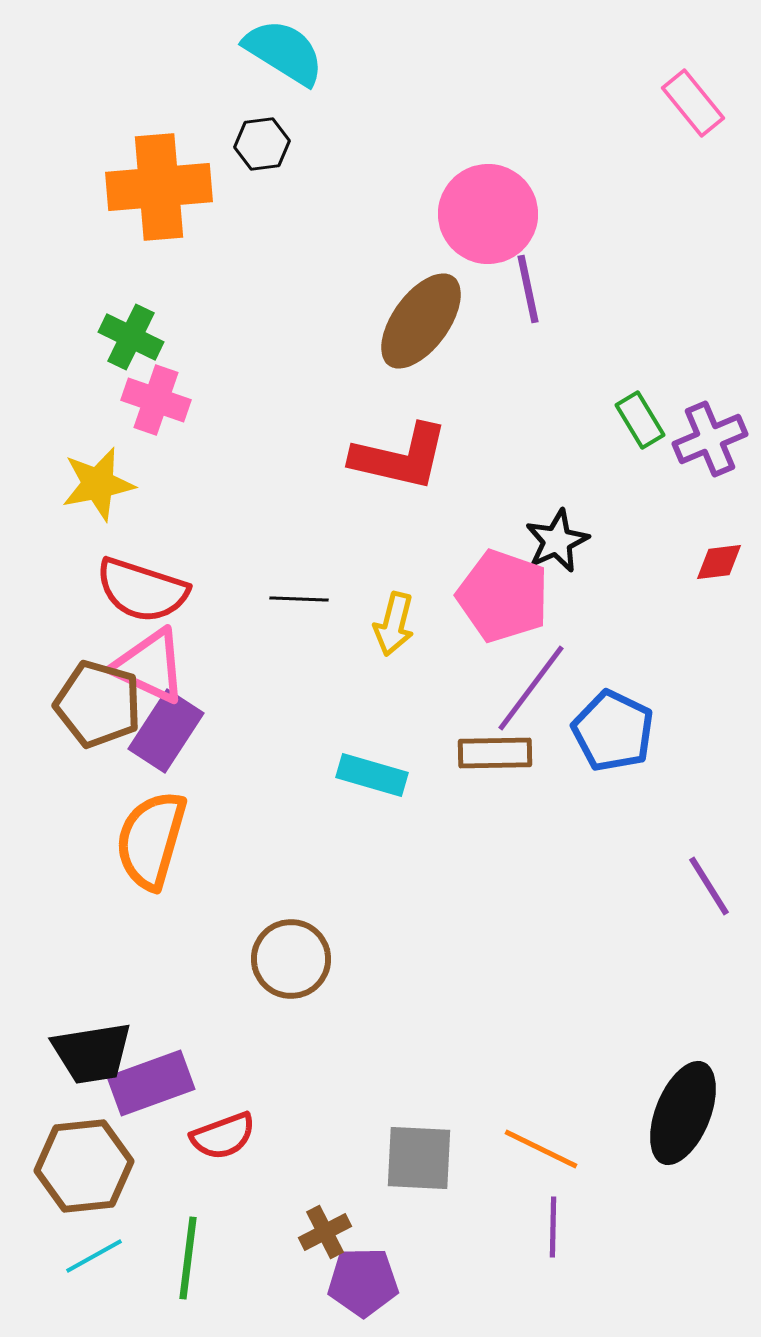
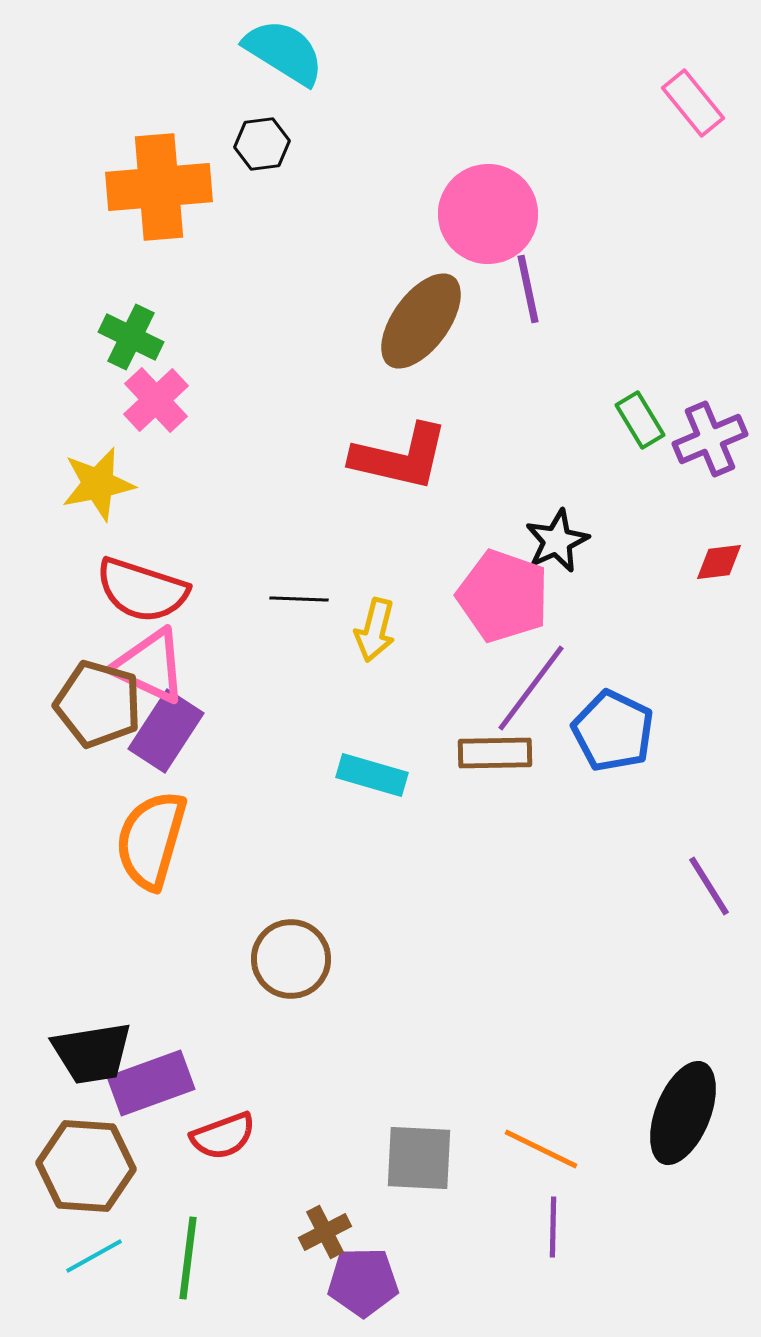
pink cross at (156, 400): rotated 28 degrees clockwise
yellow arrow at (394, 624): moved 19 px left, 6 px down
brown hexagon at (84, 1166): moved 2 px right; rotated 10 degrees clockwise
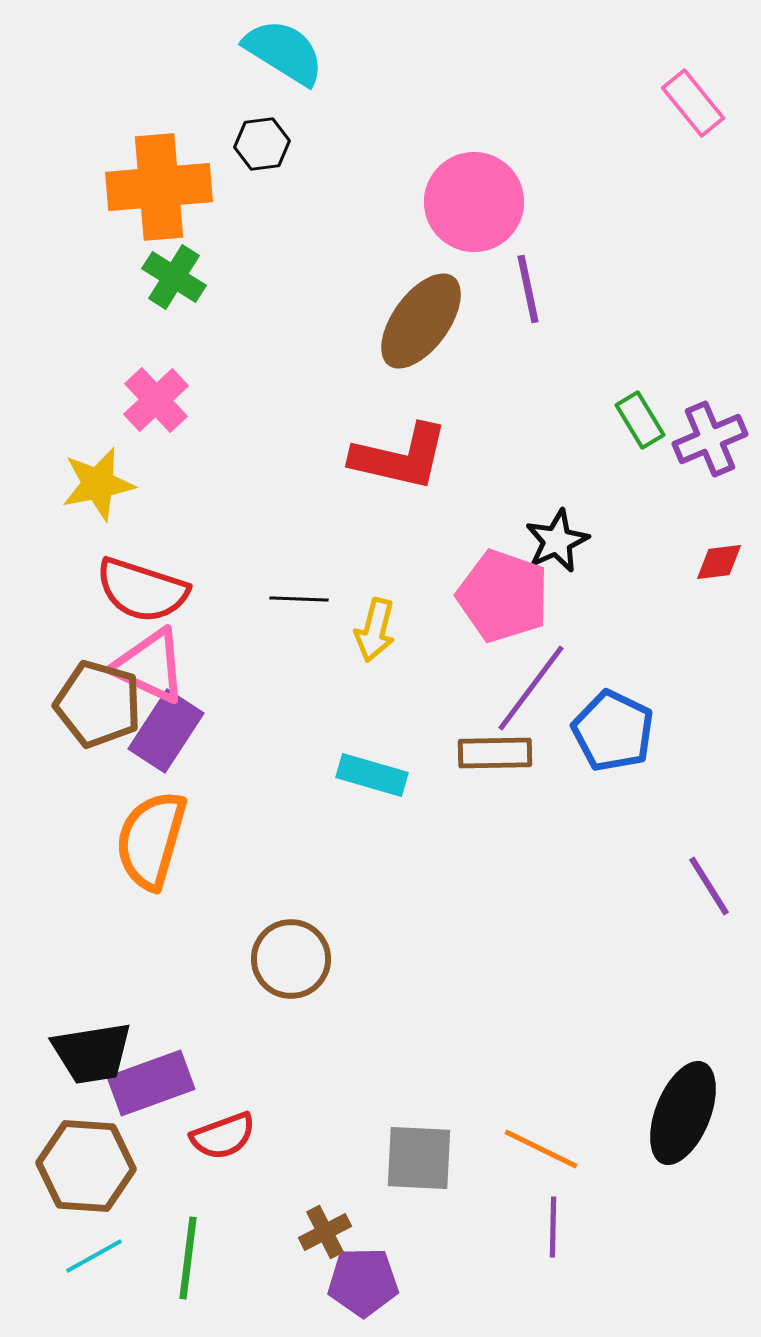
pink circle at (488, 214): moved 14 px left, 12 px up
green cross at (131, 337): moved 43 px right, 60 px up; rotated 6 degrees clockwise
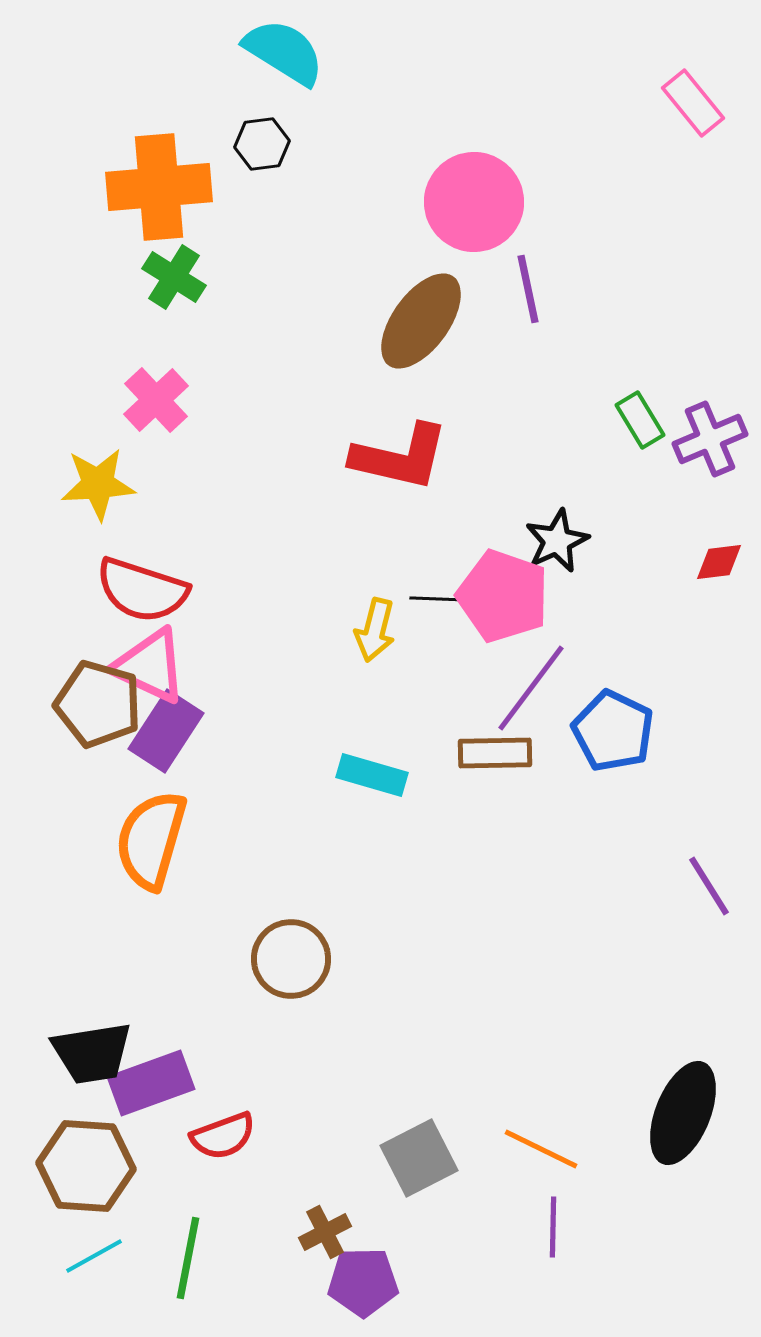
yellow star at (98, 484): rotated 8 degrees clockwise
black line at (299, 599): moved 140 px right
gray square at (419, 1158): rotated 30 degrees counterclockwise
green line at (188, 1258): rotated 4 degrees clockwise
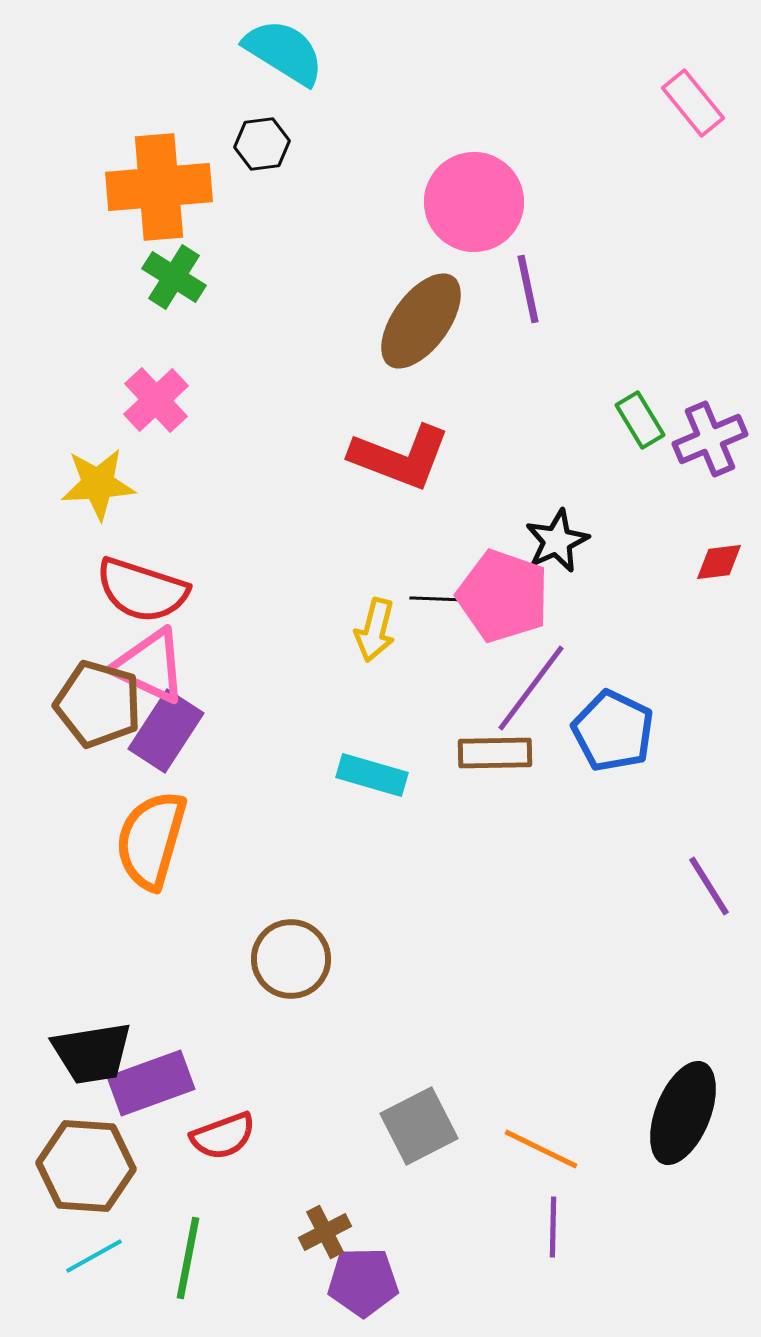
red L-shape at (400, 457): rotated 8 degrees clockwise
gray square at (419, 1158): moved 32 px up
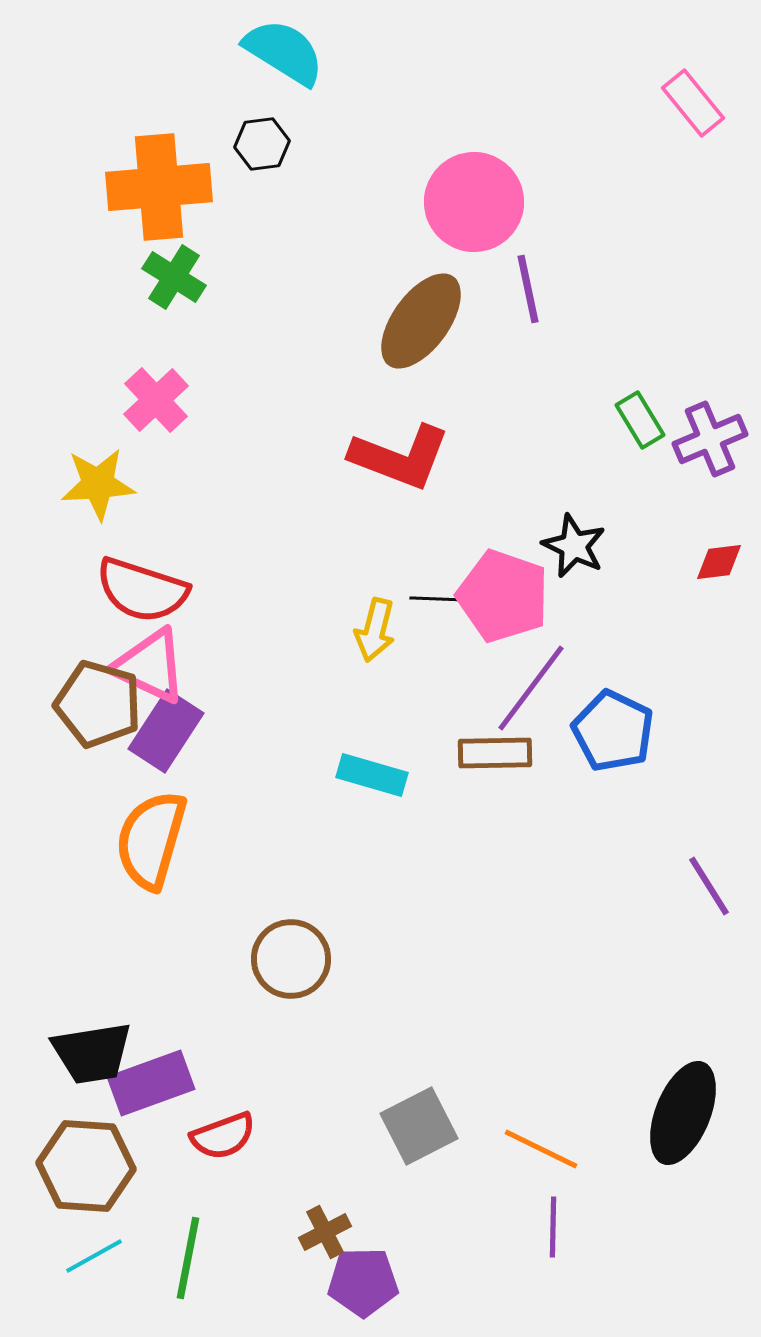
black star at (557, 541): moved 17 px right, 5 px down; rotated 22 degrees counterclockwise
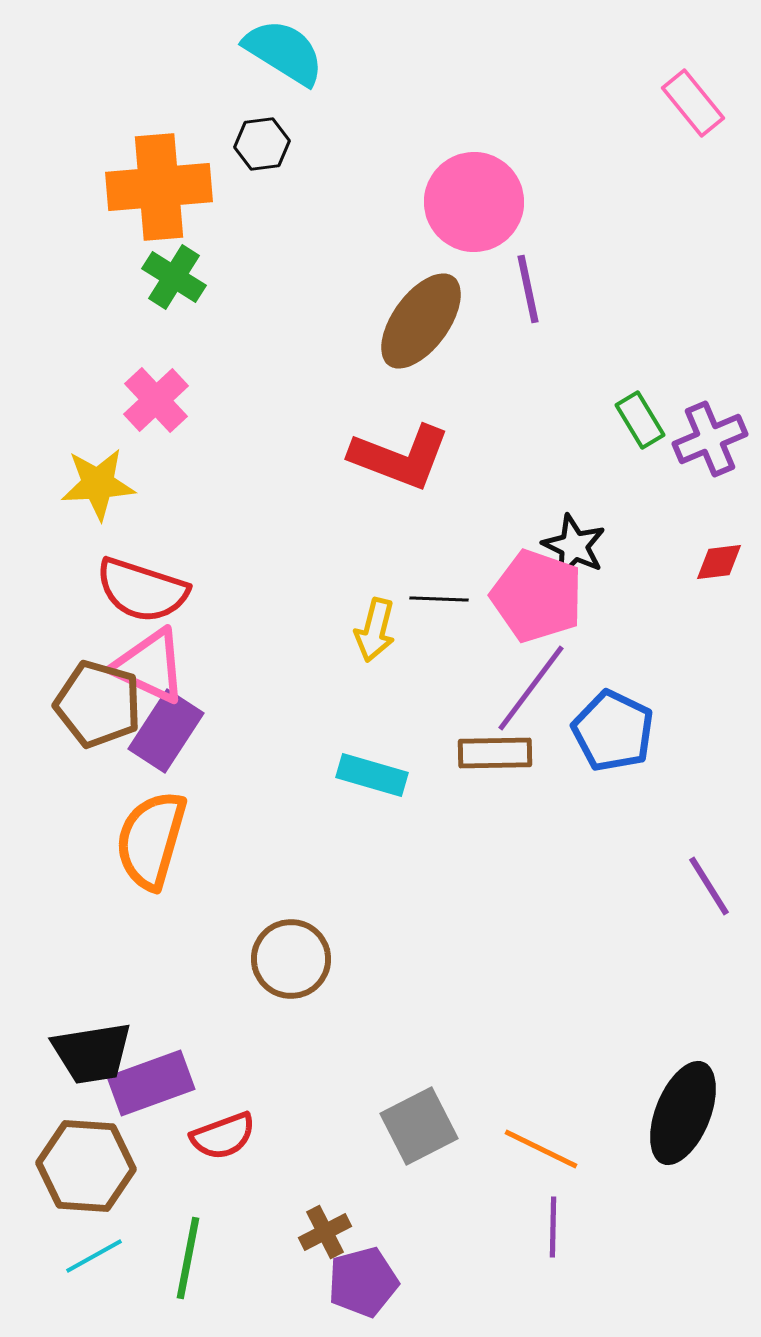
pink pentagon at (503, 596): moved 34 px right
purple pentagon at (363, 1282): rotated 14 degrees counterclockwise
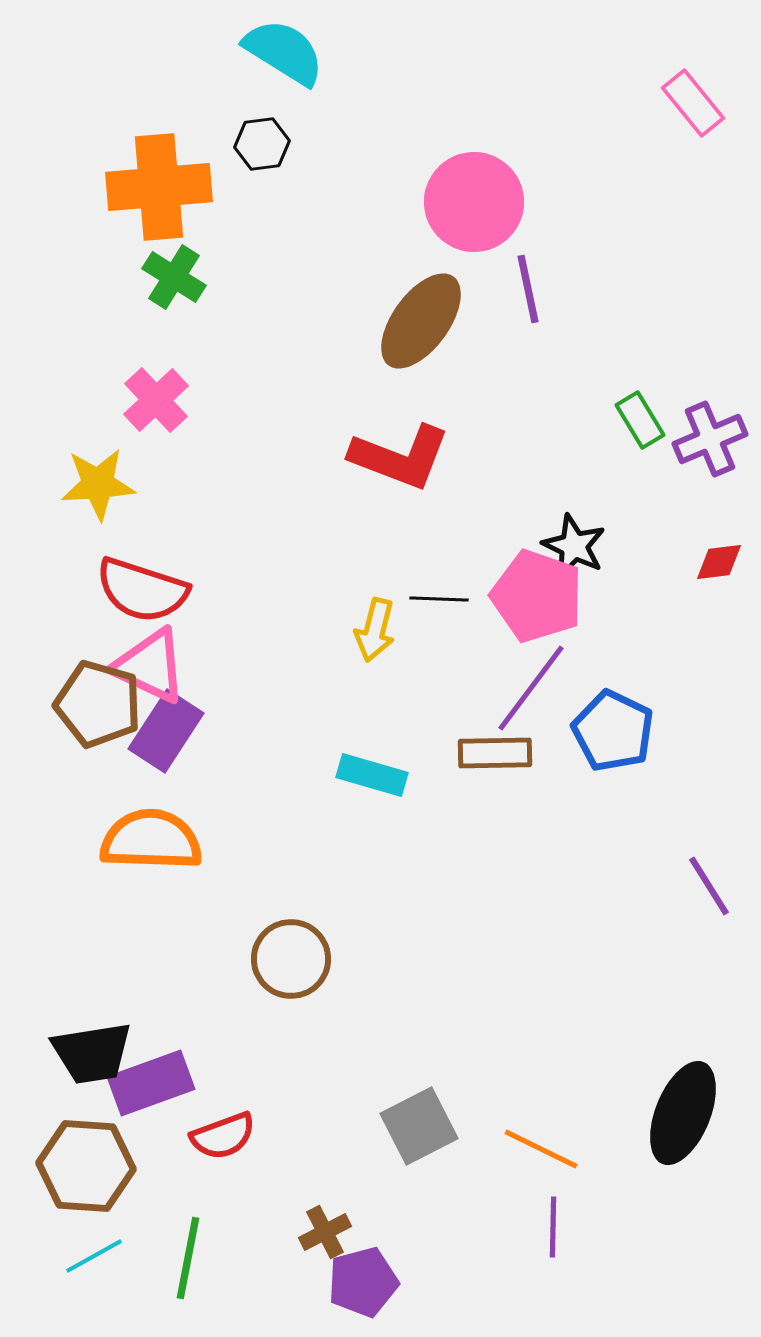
orange semicircle at (151, 840): rotated 76 degrees clockwise
